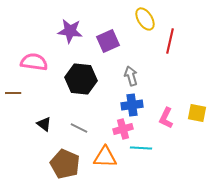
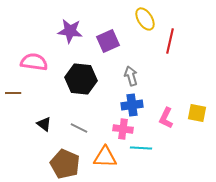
pink cross: rotated 24 degrees clockwise
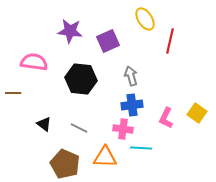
yellow square: rotated 24 degrees clockwise
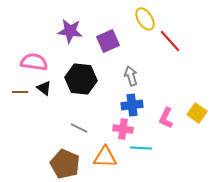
red line: rotated 55 degrees counterclockwise
brown line: moved 7 px right, 1 px up
black triangle: moved 36 px up
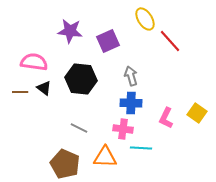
blue cross: moved 1 px left, 2 px up; rotated 10 degrees clockwise
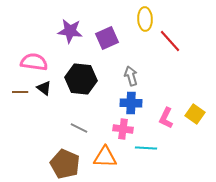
yellow ellipse: rotated 30 degrees clockwise
purple square: moved 1 px left, 3 px up
yellow square: moved 2 px left, 1 px down
cyan line: moved 5 px right
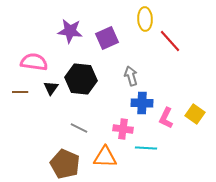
black triangle: moved 7 px right; rotated 28 degrees clockwise
blue cross: moved 11 px right
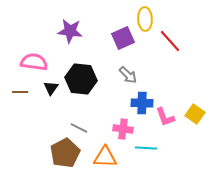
purple square: moved 16 px right
gray arrow: moved 3 px left, 1 px up; rotated 150 degrees clockwise
pink L-shape: moved 1 px left, 1 px up; rotated 45 degrees counterclockwise
brown pentagon: moved 11 px up; rotated 20 degrees clockwise
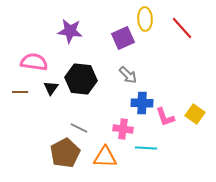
red line: moved 12 px right, 13 px up
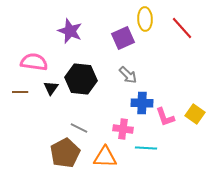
purple star: rotated 15 degrees clockwise
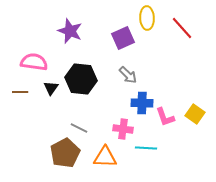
yellow ellipse: moved 2 px right, 1 px up
